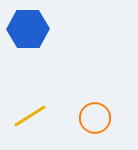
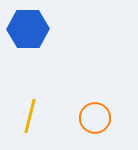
yellow line: rotated 44 degrees counterclockwise
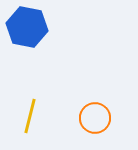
blue hexagon: moved 1 px left, 2 px up; rotated 12 degrees clockwise
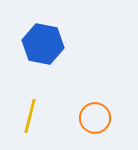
blue hexagon: moved 16 px right, 17 px down
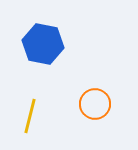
orange circle: moved 14 px up
